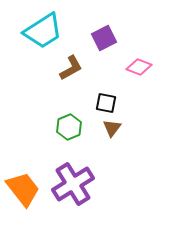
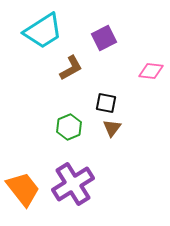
pink diamond: moved 12 px right, 4 px down; rotated 15 degrees counterclockwise
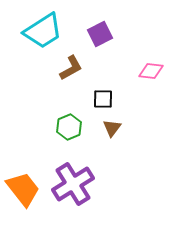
purple square: moved 4 px left, 4 px up
black square: moved 3 px left, 4 px up; rotated 10 degrees counterclockwise
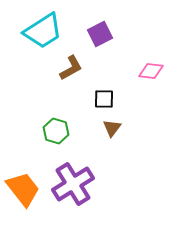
black square: moved 1 px right
green hexagon: moved 13 px left, 4 px down; rotated 20 degrees counterclockwise
